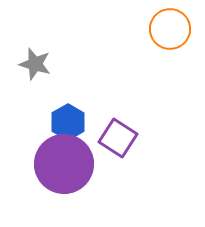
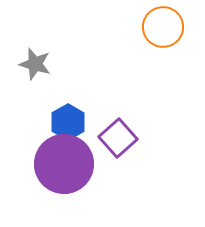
orange circle: moved 7 px left, 2 px up
purple square: rotated 15 degrees clockwise
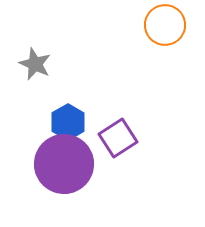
orange circle: moved 2 px right, 2 px up
gray star: rotated 8 degrees clockwise
purple square: rotated 9 degrees clockwise
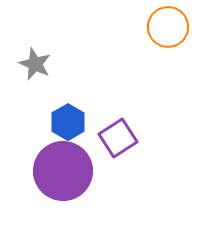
orange circle: moved 3 px right, 2 px down
purple circle: moved 1 px left, 7 px down
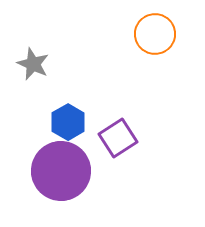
orange circle: moved 13 px left, 7 px down
gray star: moved 2 px left
purple circle: moved 2 px left
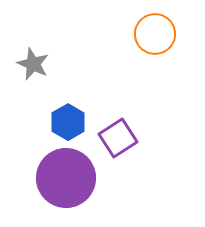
purple circle: moved 5 px right, 7 px down
